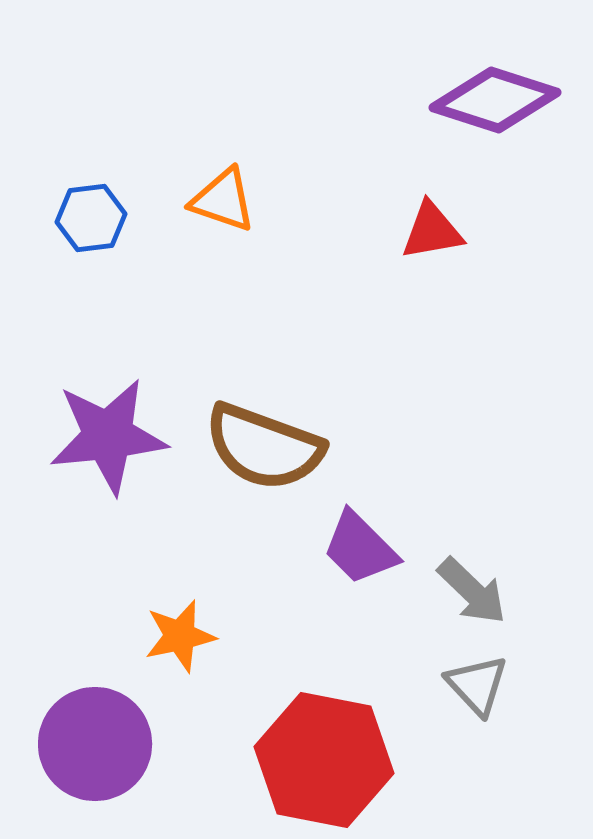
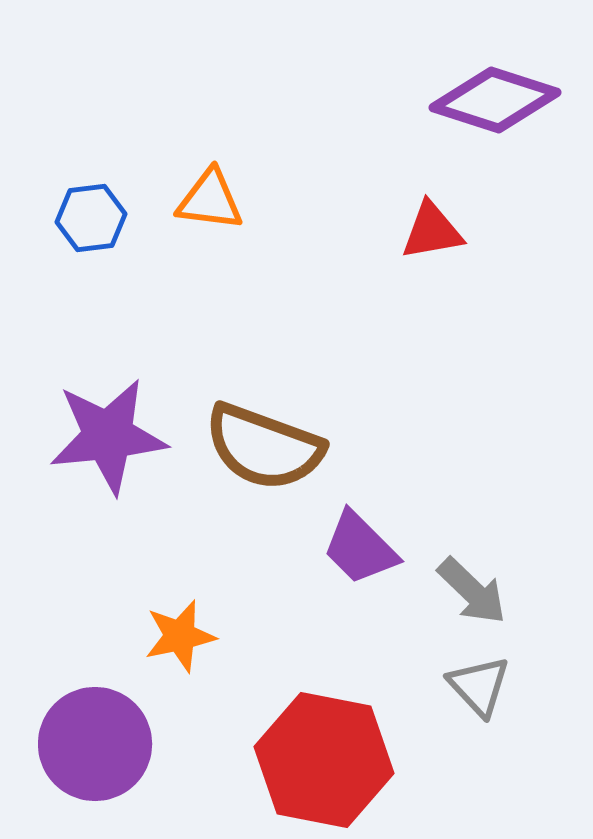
orange triangle: moved 13 px left; rotated 12 degrees counterclockwise
gray triangle: moved 2 px right, 1 px down
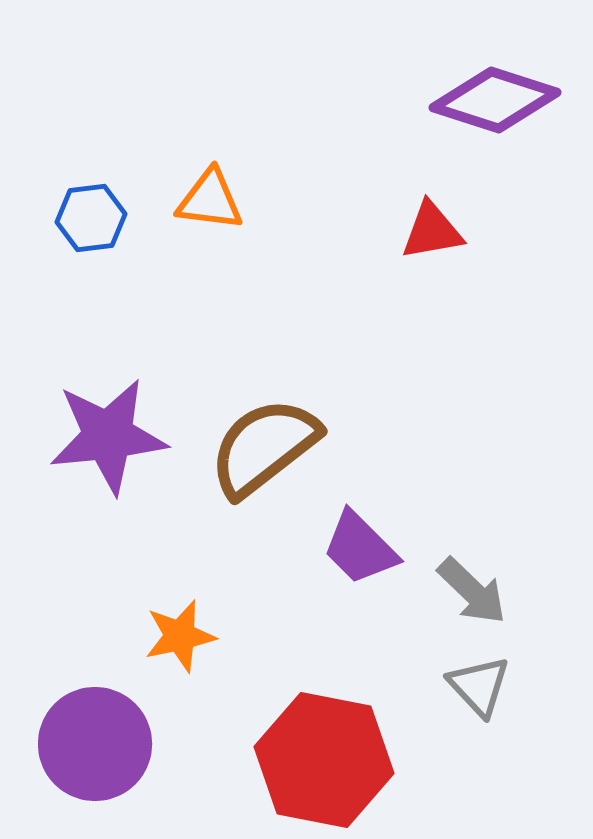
brown semicircle: rotated 122 degrees clockwise
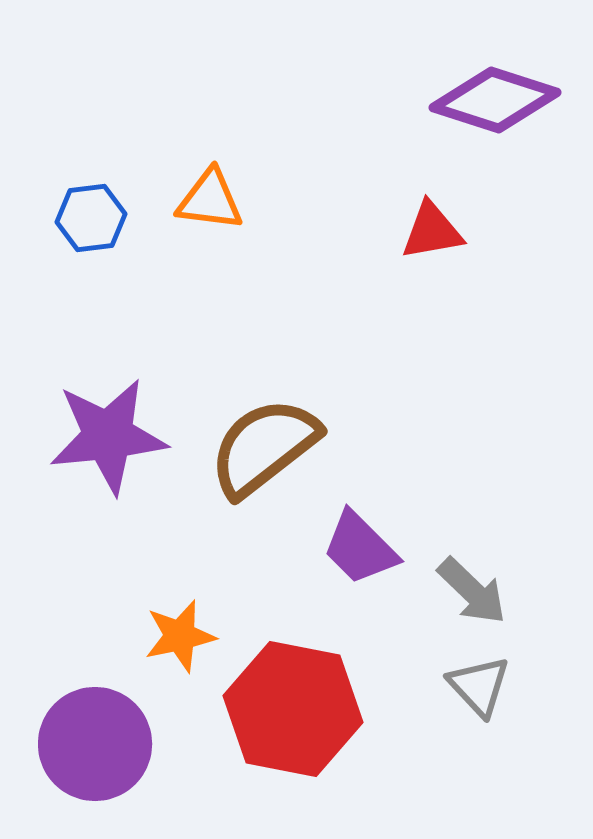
red hexagon: moved 31 px left, 51 px up
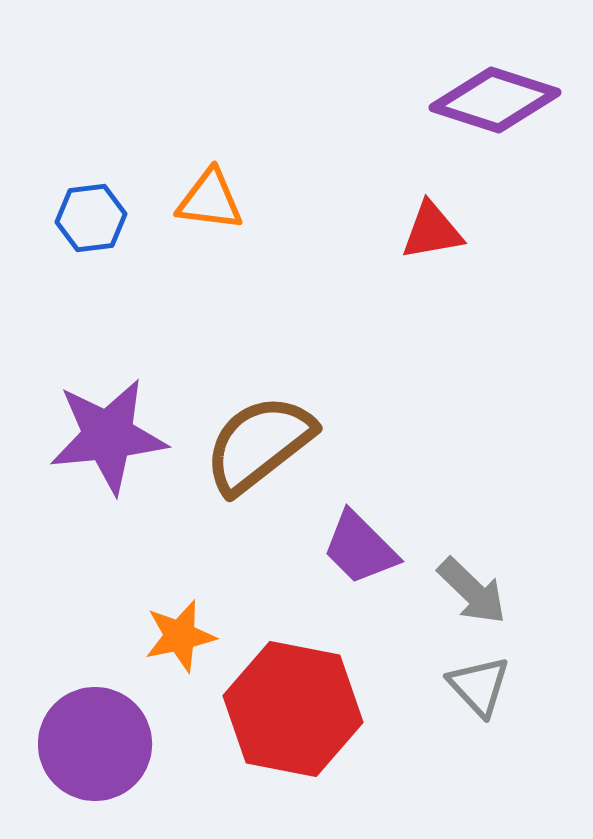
brown semicircle: moved 5 px left, 3 px up
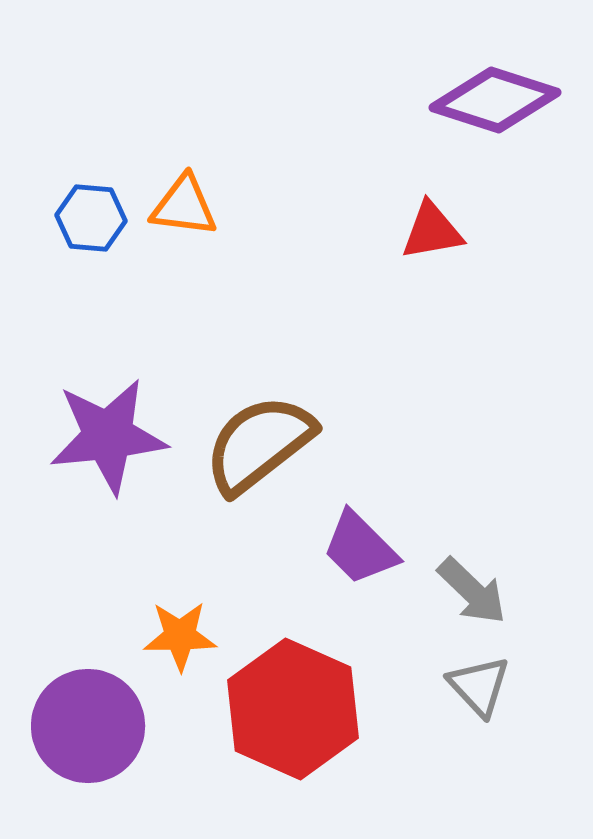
orange triangle: moved 26 px left, 6 px down
blue hexagon: rotated 12 degrees clockwise
orange star: rotated 12 degrees clockwise
red hexagon: rotated 13 degrees clockwise
purple circle: moved 7 px left, 18 px up
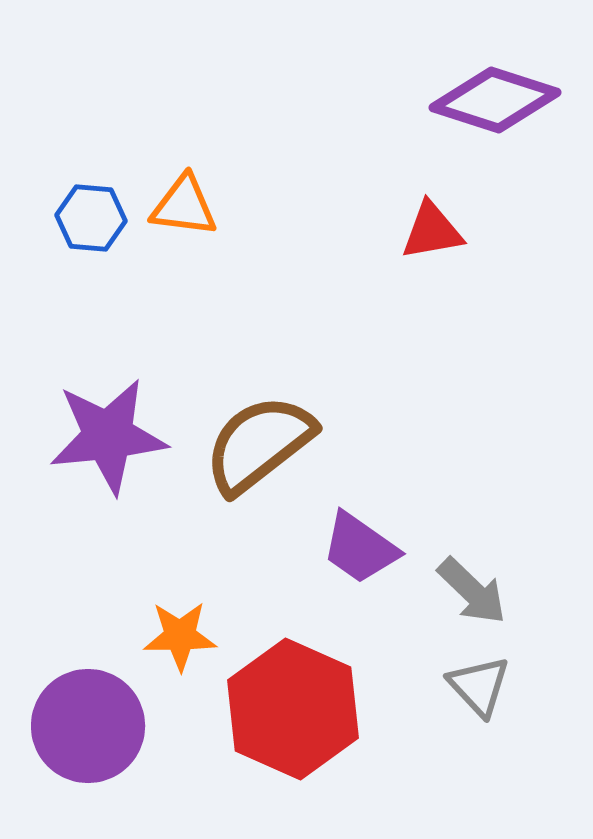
purple trapezoid: rotated 10 degrees counterclockwise
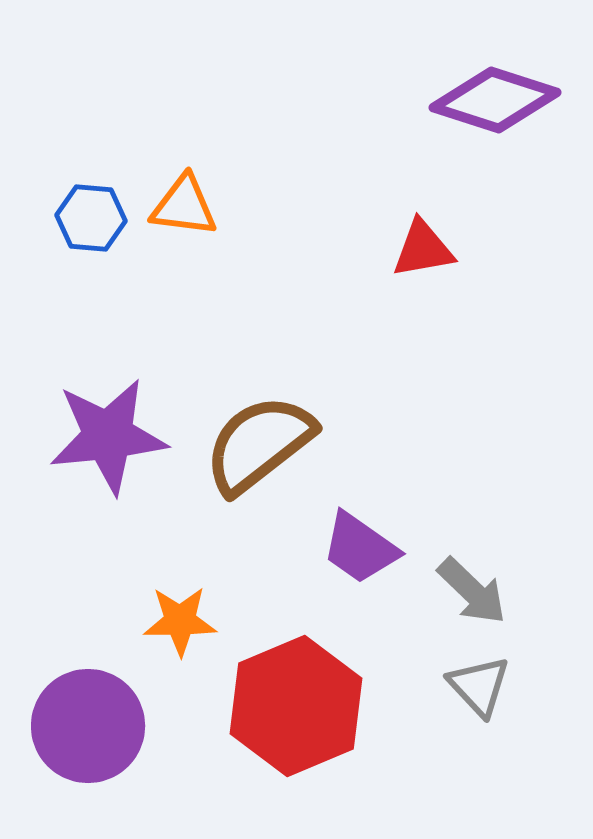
red triangle: moved 9 px left, 18 px down
orange star: moved 15 px up
red hexagon: moved 3 px right, 3 px up; rotated 13 degrees clockwise
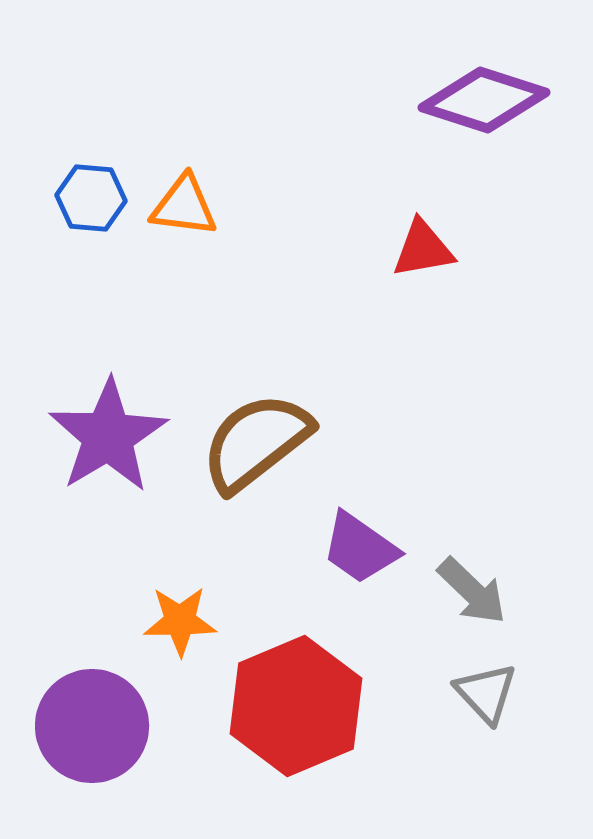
purple diamond: moved 11 px left
blue hexagon: moved 20 px up
purple star: rotated 25 degrees counterclockwise
brown semicircle: moved 3 px left, 2 px up
gray triangle: moved 7 px right, 7 px down
purple circle: moved 4 px right
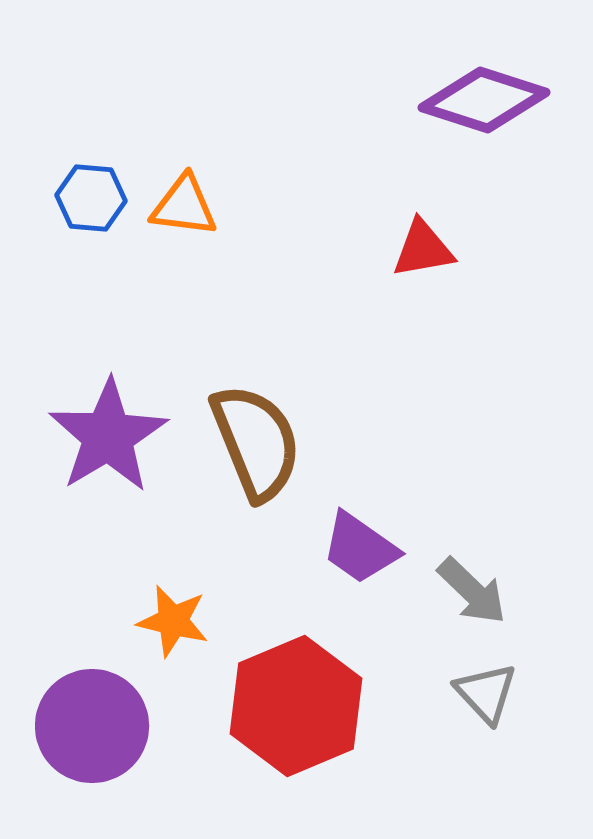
brown semicircle: rotated 106 degrees clockwise
orange star: moved 7 px left; rotated 14 degrees clockwise
